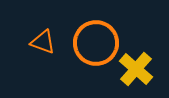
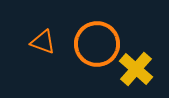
orange circle: moved 1 px right, 1 px down
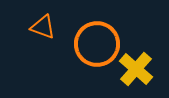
orange triangle: moved 15 px up
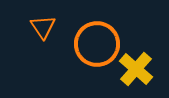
orange triangle: rotated 36 degrees clockwise
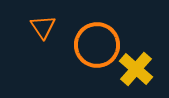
orange circle: moved 1 px down
